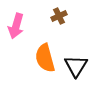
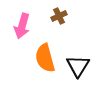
pink arrow: moved 6 px right
black triangle: moved 2 px right
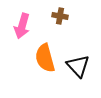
brown cross: moved 1 px right; rotated 35 degrees clockwise
black triangle: rotated 15 degrees counterclockwise
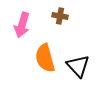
pink arrow: moved 1 px up
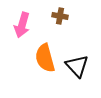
black triangle: moved 1 px left
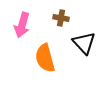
brown cross: moved 1 px right, 2 px down
black triangle: moved 7 px right, 23 px up
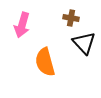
brown cross: moved 10 px right
orange semicircle: moved 4 px down
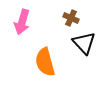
brown cross: rotated 14 degrees clockwise
pink arrow: moved 3 px up
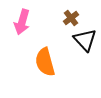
brown cross: rotated 28 degrees clockwise
black triangle: moved 1 px right, 3 px up
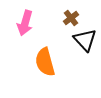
pink arrow: moved 3 px right, 1 px down
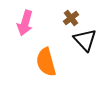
orange semicircle: moved 1 px right
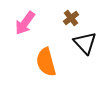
pink arrow: rotated 20 degrees clockwise
black triangle: moved 3 px down
